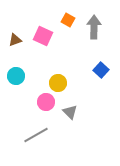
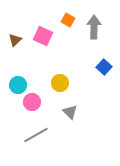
brown triangle: rotated 24 degrees counterclockwise
blue square: moved 3 px right, 3 px up
cyan circle: moved 2 px right, 9 px down
yellow circle: moved 2 px right
pink circle: moved 14 px left
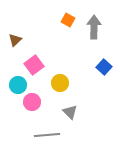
pink square: moved 9 px left, 29 px down; rotated 30 degrees clockwise
gray line: moved 11 px right; rotated 25 degrees clockwise
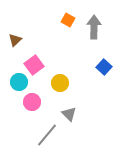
cyan circle: moved 1 px right, 3 px up
gray triangle: moved 1 px left, 2 px down
gray line: rotated 45 degrees counterclockwise
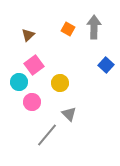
orange square: moved 9 px down
brown triangle: moved 13 px right, 5 px up
blue square: moved 2 px right, 2 px up
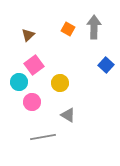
gray triangle: moved 1 px left, 1 px down; rotated 14 degrees counterclockwise
gray line: moved 4 px left, 2 px down; rotated 40 degrees clockwise
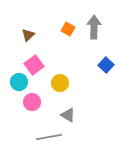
gray line: moved 6 px right
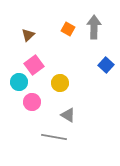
gray line: moved 5 px right; rotated 20 degrees clockwise
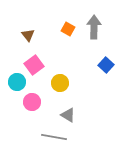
brown triangle: rotated 24 degrees counterclockwise
cyan circle: moved 2 px left
